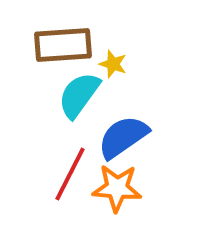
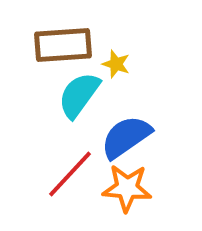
yellow star: moved 3 px right
blue semicircle: moved 3 px right
red line: rotated 16 degrees clockwise
orange star: moved 10 px right
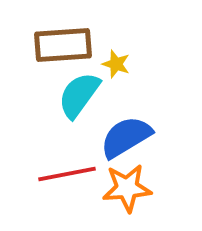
blue semicircle: rotated 4 degrees clockwise
red line: moved 3 px left; rotated 36 degrees clockwise
orange star: rotated 9 degrees counterclockwise
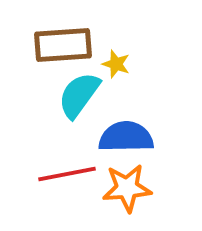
blue semicircle: rotated 30 degrees clockwise
